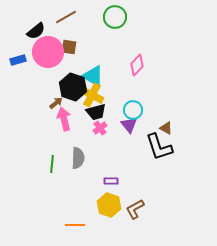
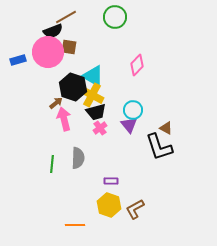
black semicircle: moved 17 px right; rotated 18 degrees clockwise
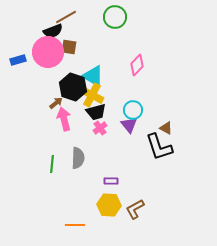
yellow hexagon: rotated 15 degrees counterclockwise
